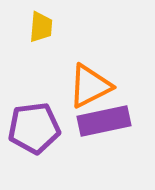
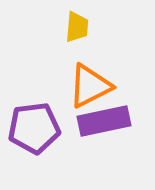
yellow trapezoid: moved 36 px right
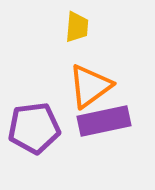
orange triangle: rotated 9 degrees counterclockwise
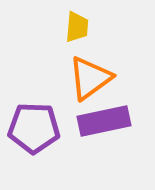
orange triangle: moved 8 px up
purple pentagon: rotated 9 degrees clockwise
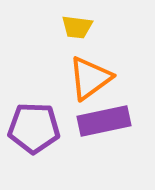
yellow trapezoid: rotated 92 degrees clockwise
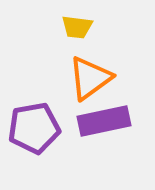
purple pentagon: rotated 12 degrees counterclockwise
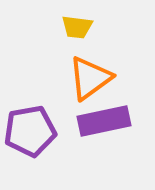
purple pentagon: moved 4 px left, 3 px down
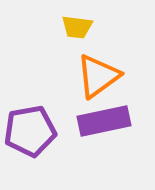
orange triangle: moved 8 px right, 2 px up
